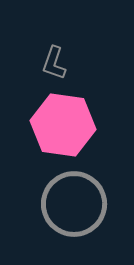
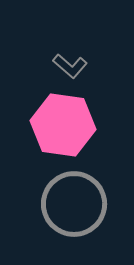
gray L-shape: moved 16 px right, 3 px down; rotated 68 degrees counterclockwise
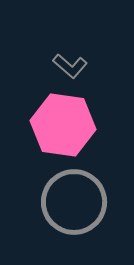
gray circle: moved 2 px up
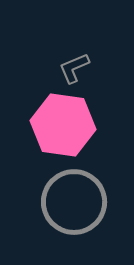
gray L-shape: moved 4 px right, 2 px down; rotated 116 degrees clockwise
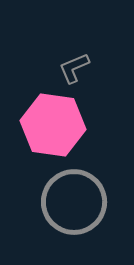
pink hexagon: moved 10 px left
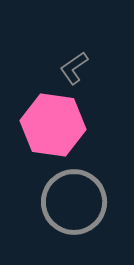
gray L-shape: rotated 12 degrees counterclockwise
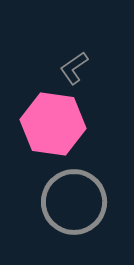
pink hexagon: moved 1 px up
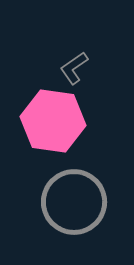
pink hexagon: moved 3 px up
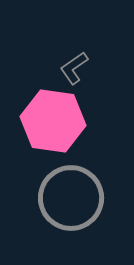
gray circle: moved 3 px left, 4 px up
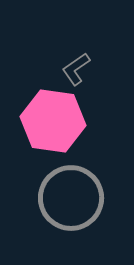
gray L-shape: moved 2 px right, 1 px down
